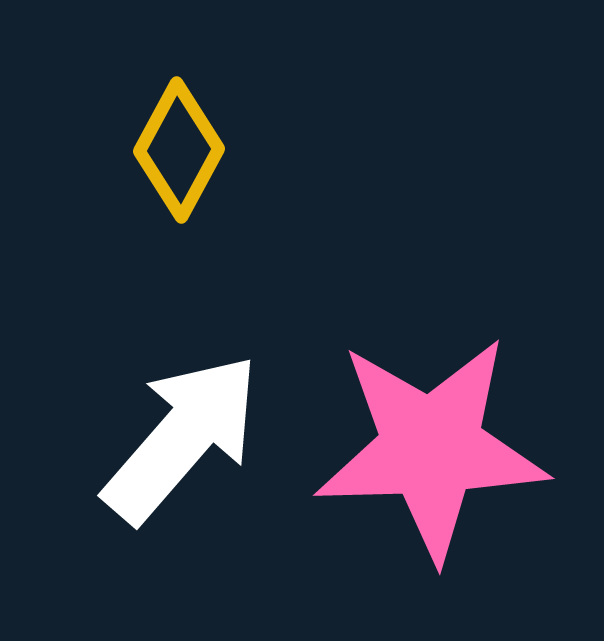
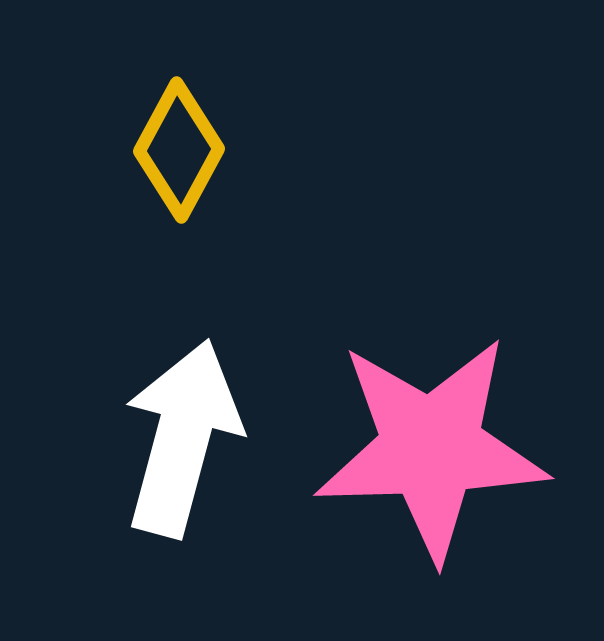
white arrow: rotated 26 degrees counterclockwise
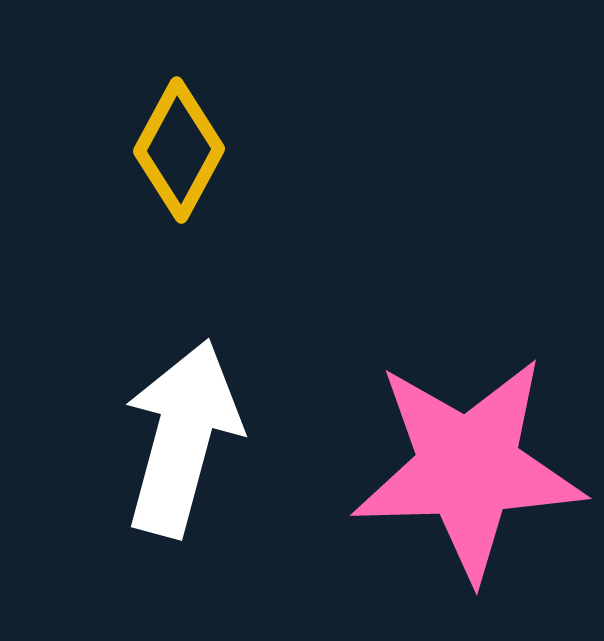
pink star: moved 37 px right, 20 px down
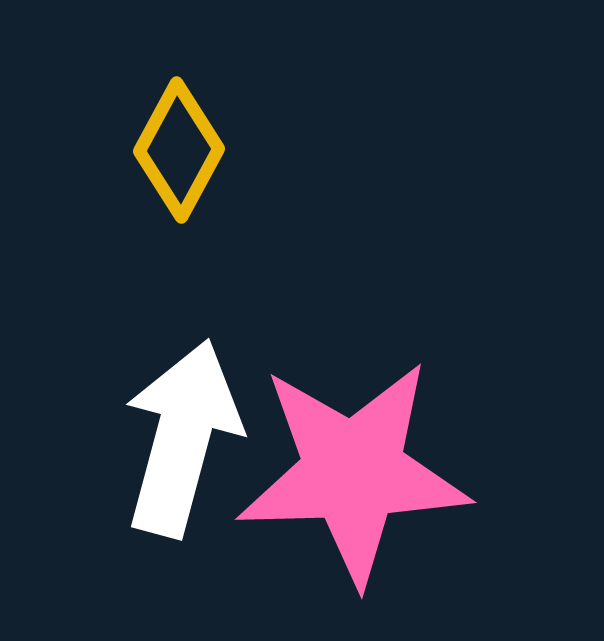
pink star: moved 115 px left, 4 px down
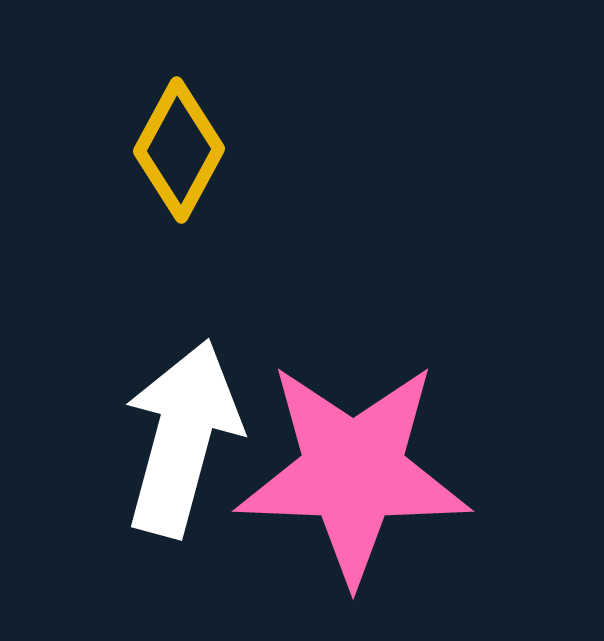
pink star: rotated 4 degrees clockwise
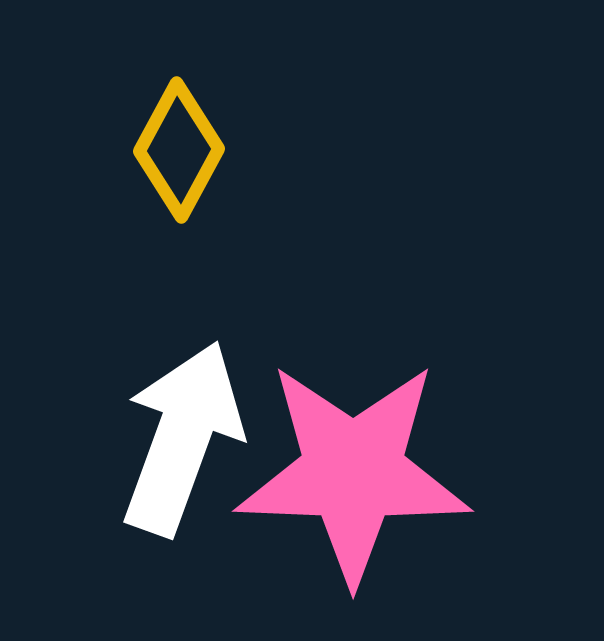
white arrow: rotated 5 degrees clockwise
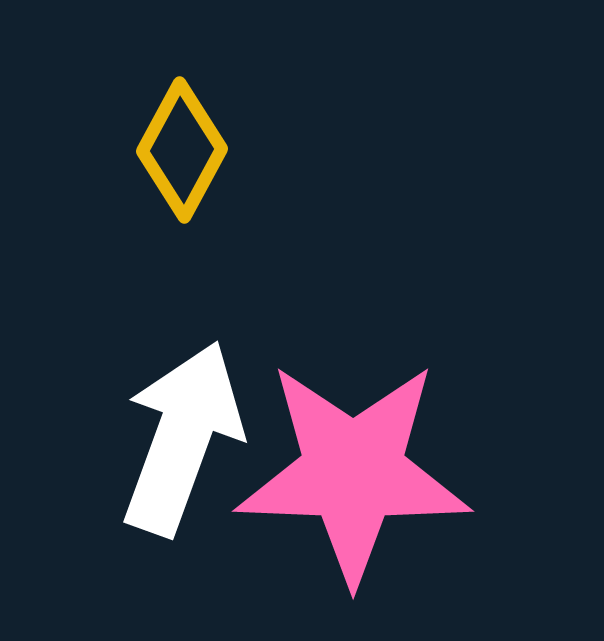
yellow diamond: moved 3 px right
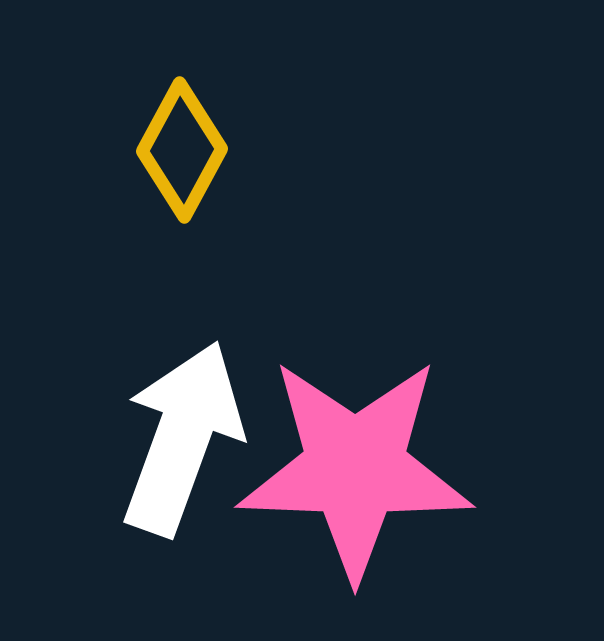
pink star: moved 2 px right, 4 px up
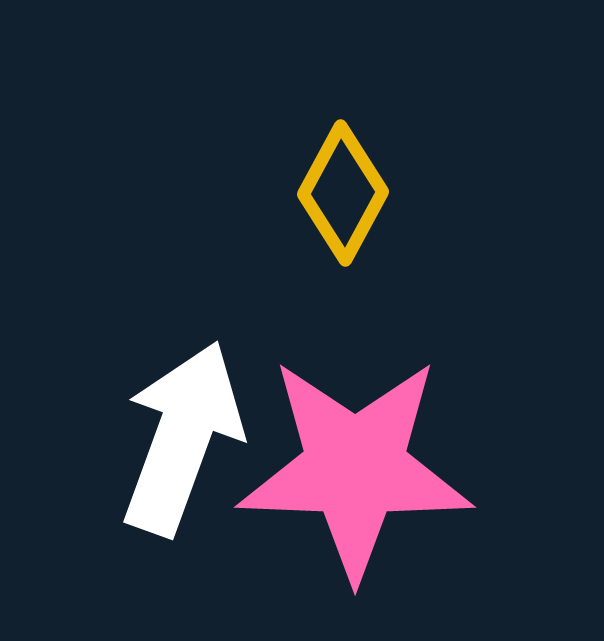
yellow diamond: moved 161 px right, 43 px down
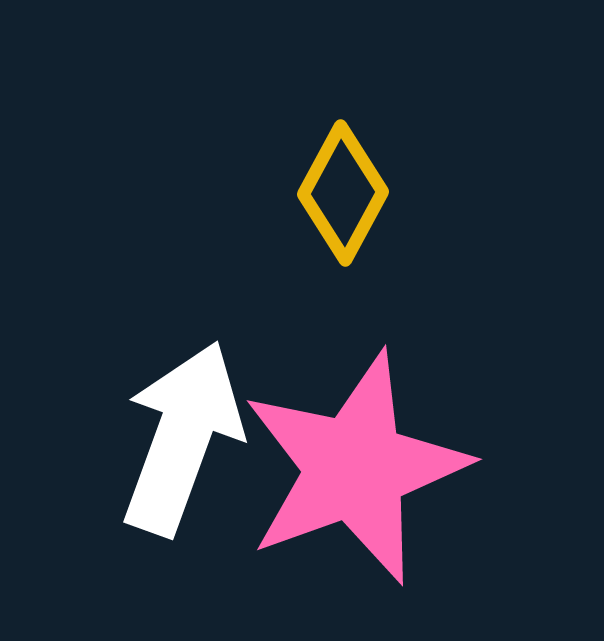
pink star: rotated 22 degrees counterclockwise
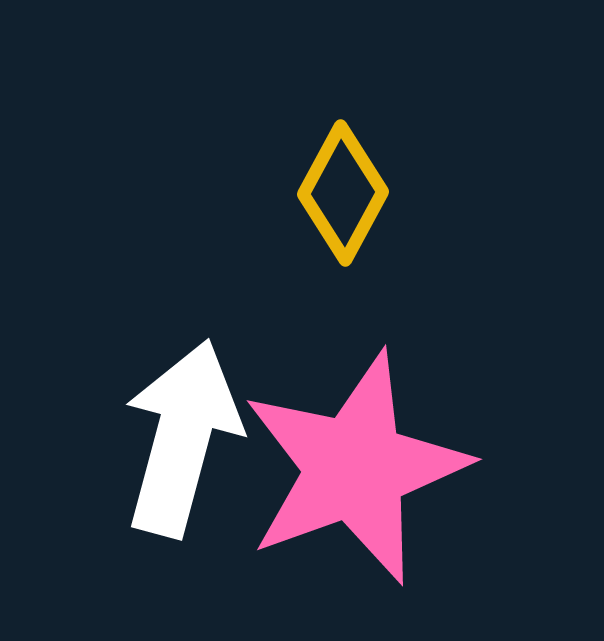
white arrow: rotated 5 degrees counterclockwise
